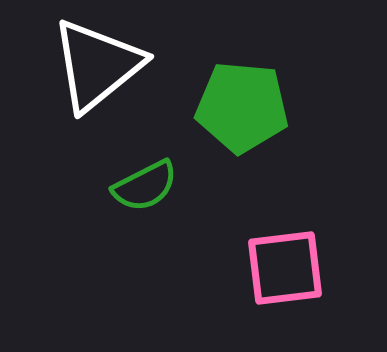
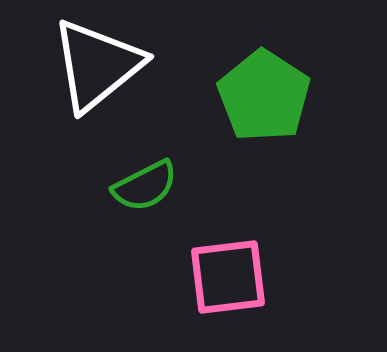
green pentagon: moved 22 px right, 11 px up; rotated 28 degrees clockwise
pink square: moved 57 px left, 9 px down
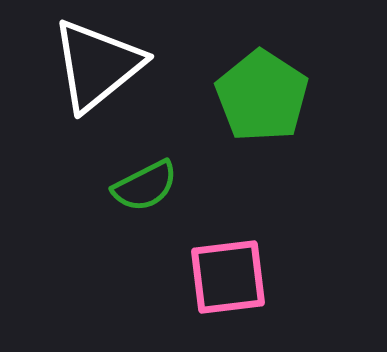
green pentagon: moved 2 px left
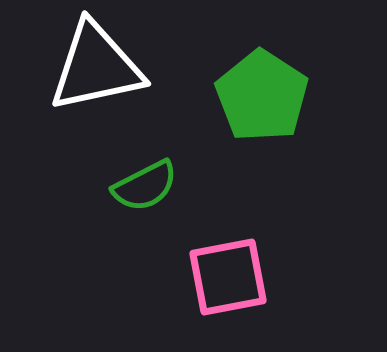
white triangle: moved 1 px left, 2 px down; rotated 27 degrees clockwise
pink square: rotated 4 degrees counterclockwise
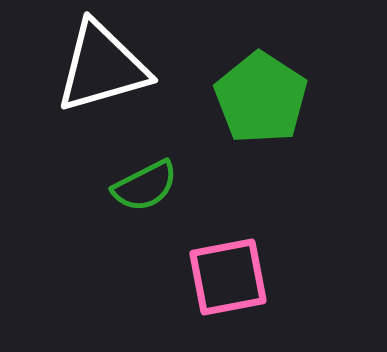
white triangle: moved 6 px right; rotated 4 degrees counterclockwise
green pentagon: moved 1 px left, 2 px down
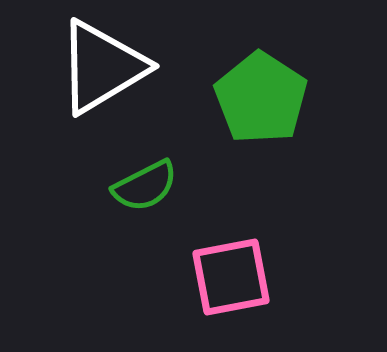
white triangle: rotated 15 degrees counterclockwise
pink square: moved 3 px right
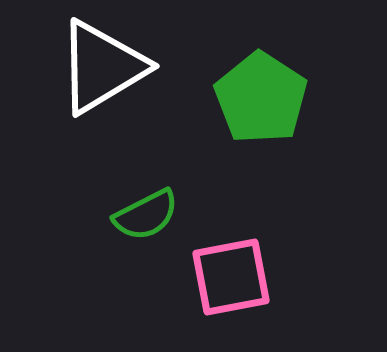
green semicircle: moved 1 px right, 29 px down
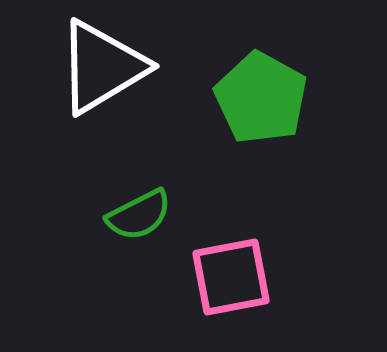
green pentagon: rotated 4 degrees counterclockwise
green semicircle: moved 7 px left
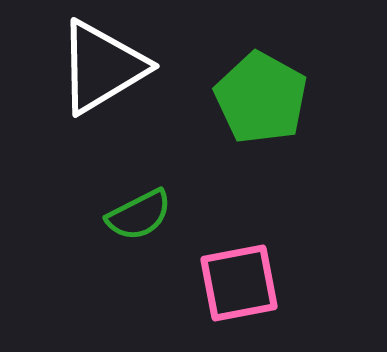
pink square: moved 8 px right, 6 px down
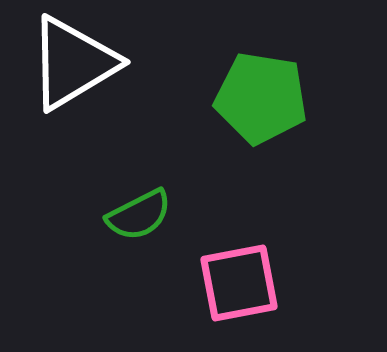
white triangle: moved 29 px left, 4 px up
green pentagon: rotated 20 degrees counterclockwise
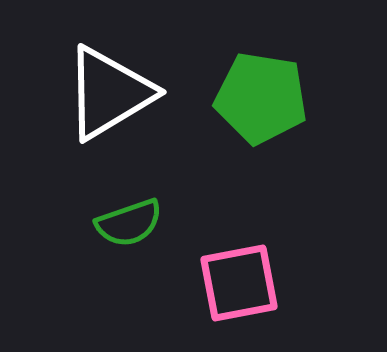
white triangle: moved 36 px right, 30 px down
green semicircle: moved 10 px left, 8 px down; rotated 8 degrees clockwise
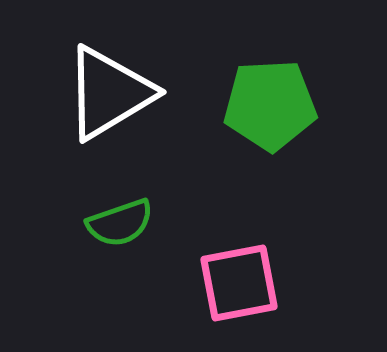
green pentagon: moved 9 px right, 7 px down; rotated 12 degrees counterclockwise
green semicircle: moved 9 px left
